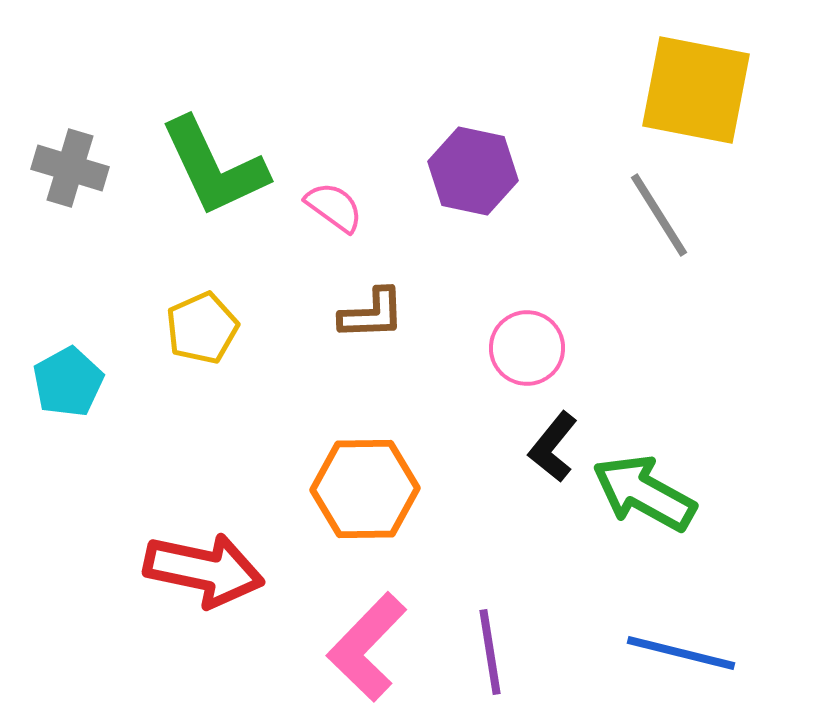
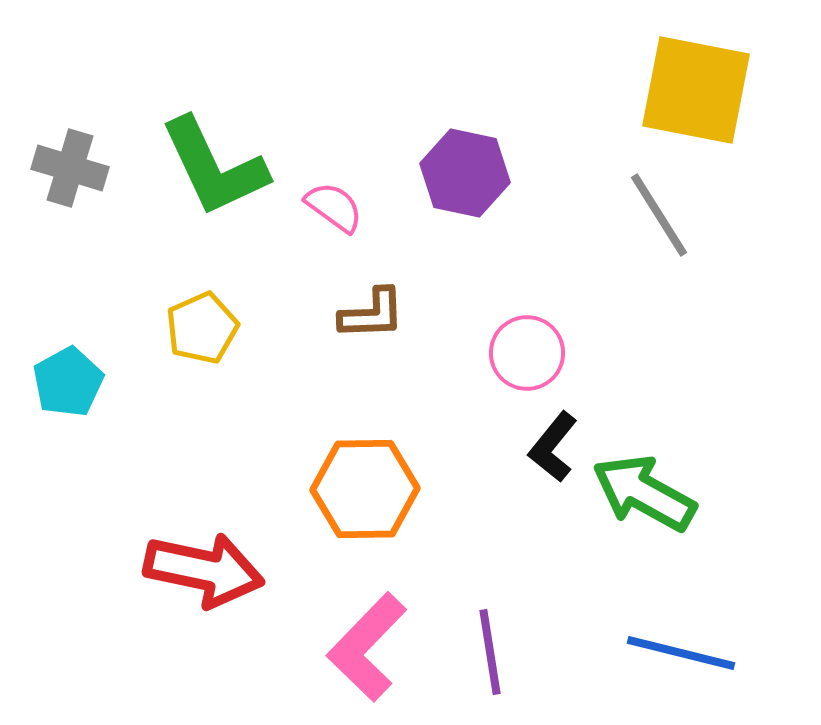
purple hexagon: moved 8 px left, 2 px down
pink circle: moved 5 px down
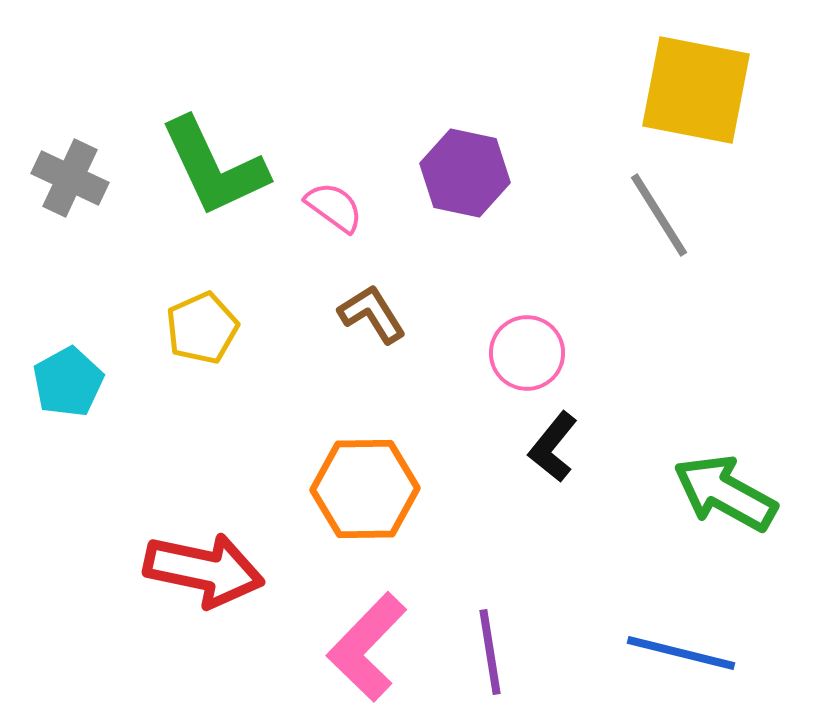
gray cross: moved 10 px down; rotated 8 degrees clockwise
brown L-shape: rotated 120 degrees counterclockwise
green arrow: moved 81 px right
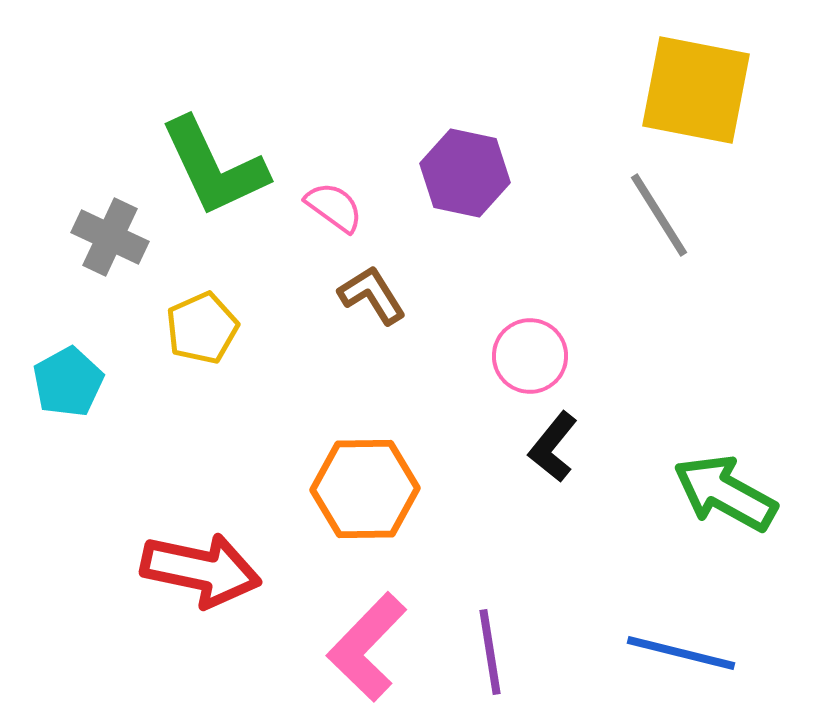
gray cross: moved 40 px right, 59 px down
brown L-shape: moved 19 px up
pink circle: moved 3 px right, 3 px down
red arrow: moved 3 px left
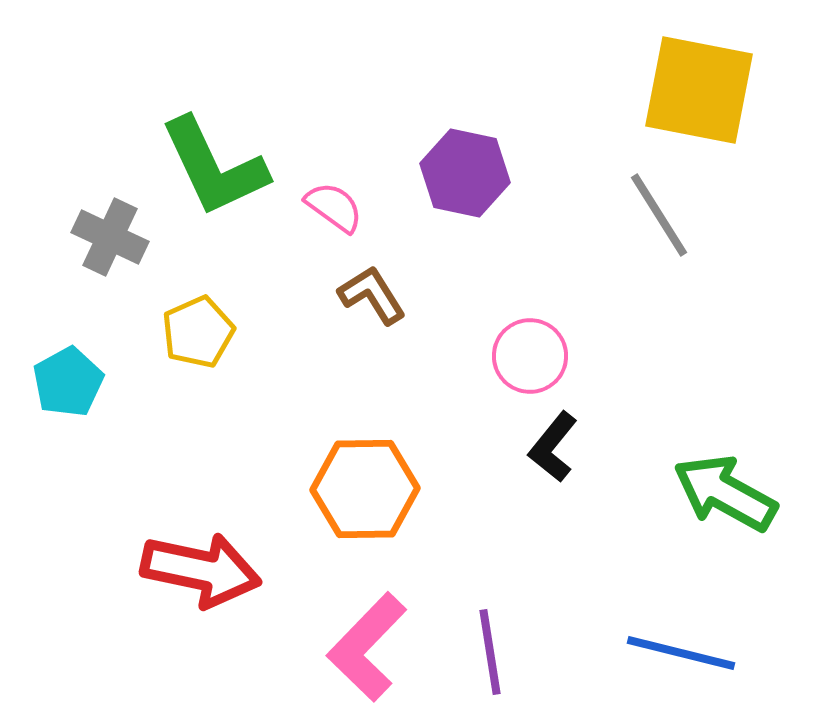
yellow square: moved 3 px right
yellow pentagon: moved 4 px left, 4 px down
